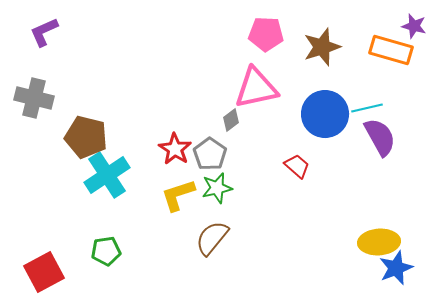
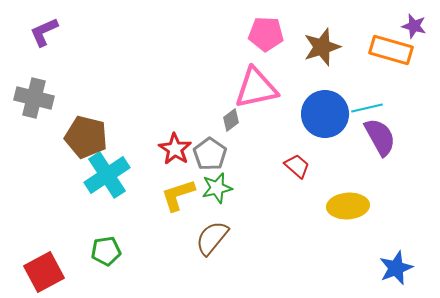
yellow ellipse: moved 31 px left, 36 px up
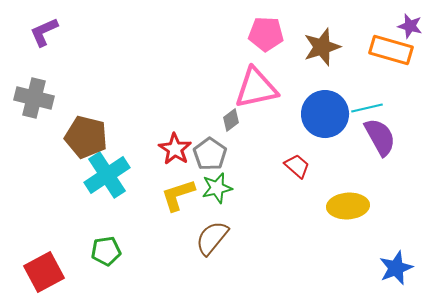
purple star: moved 4 px left
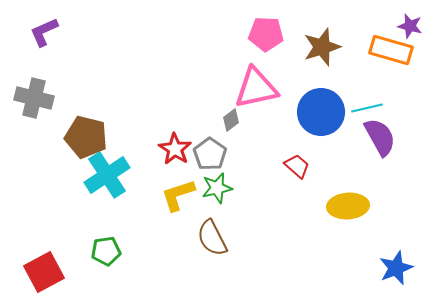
blue circle: moved 4 px left, 2 px up
brown semicircle: rotated 66 degrees counterclockwise
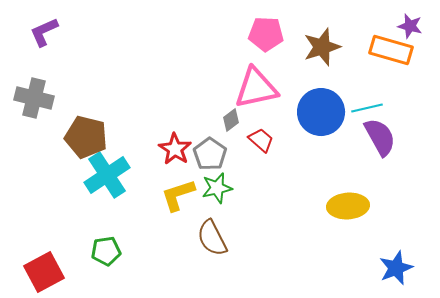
red trapezoid: moved 36 px left, 26 px up
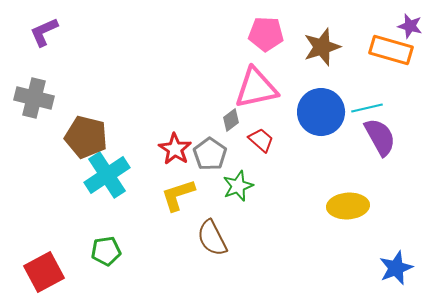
green star: moved 21 px right, 2 px up; rotated 8 degrees counterclockwise
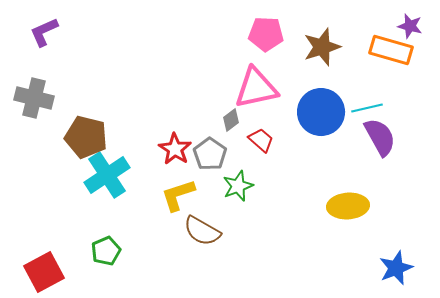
brown semicircle: moved 10 px left, 7 px up; rotated 33 degrees counterclockwise
green pentagon: rotated 16 degrees counterclockwise
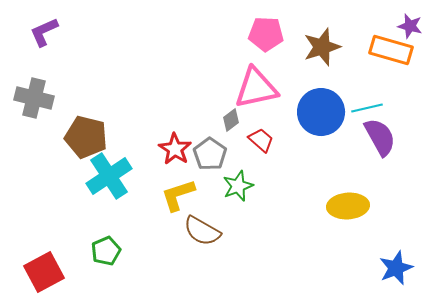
cyan cross: moved 2 px right, 1 px down
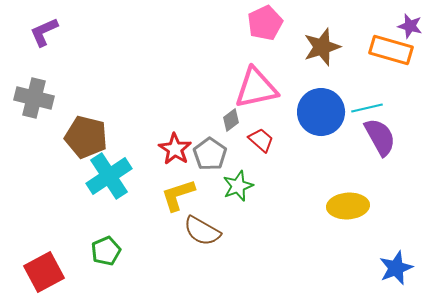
pink pentagon: moved 1 px left, 11 px up; rotated 28 degrees counterclockwise
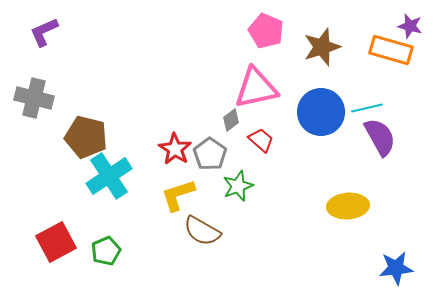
pink pentagon: moved 1 px right, 8 px down; rotated 24 degrees counterclockwise
blue star: rotated 16 degrees clockwise
red square: moved 12 px right, 30 px up
